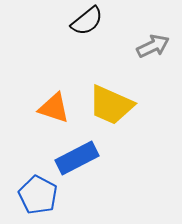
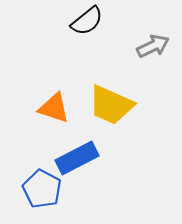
blue pentagon: moved 4 px right, 6 px up
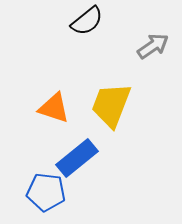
gray arrow: rotated 8 degrees counterclockwise
yellow trapezoid: rotated 87 degrees clockwise
blue rectangle: rotated 12 degrees counterclockwise
blue pentagon: moved 4 px right, 3 px down; rotated 21 degrees counterclockwise
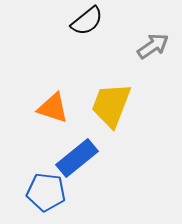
orange triangle: moved 1 px left
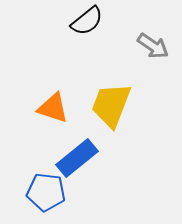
gray arrow: rotated 68 degrees clockwise
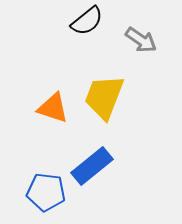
gray arrow: moved 12 px left, 6 px up
yellow trapezoid: moved 7 px left, 8 px up
blue rectangle: moved 15 px right, 8 px down
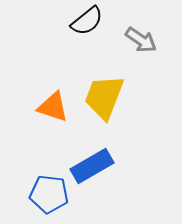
orange triangle: moved 1 px up
blue rectangle: rotated 9 degrees clockwise
blue pentagon: moved 3 px right, 2 px down
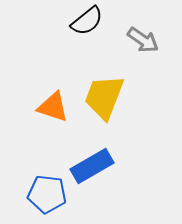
gray arrow: moved 2 px right
blue pentagon: moved 2 px left
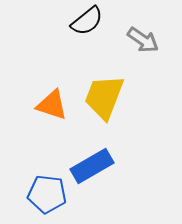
orange triangle: moved 1 px left, 2 px up
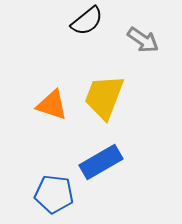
blue rectangle: moved 9 px right, 4 px up
blue pentagon: moved 7 px right
